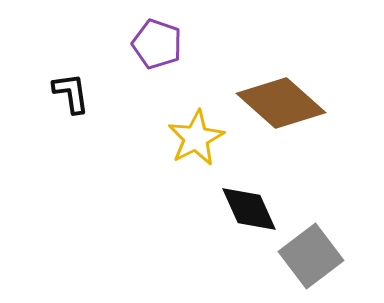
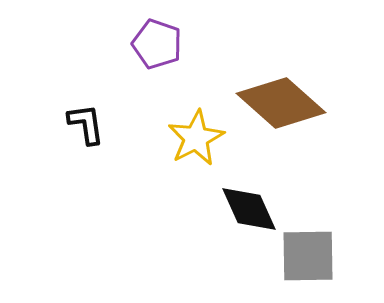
black L-shape: moved 15 px right, 31 px down
gray square: moved 3 px left; rotated 36 degrees clockwise
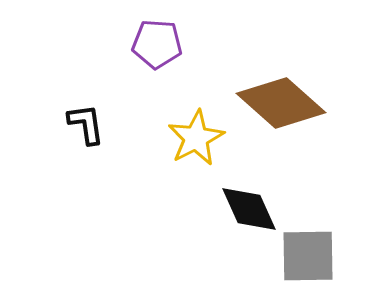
purple pentagon: rotated 15 degrees counterclockwise
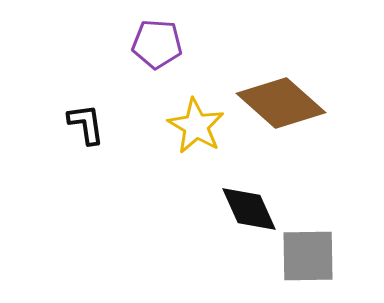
yellow star: moved 12 px up; rotated 14 degrees counterclockwise
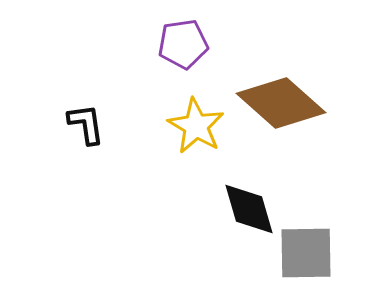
purple pentagon: moved 26 px right; rotated 12 degrees counterclockwise
black diamond: rotated 8 degrees clockwise
gray square: moved 2 px left, 3 px up
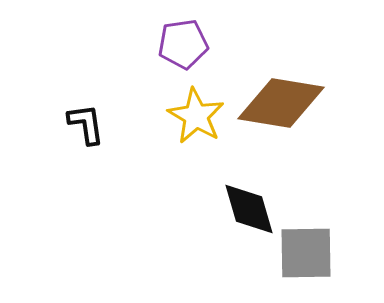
brown diamond: rotated 32 degrees counterclockwise
yellow star: moved 10 px up
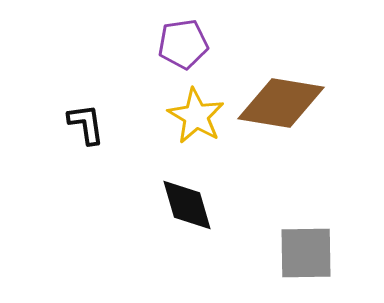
black diamond: moved 62 px left, 4 px up
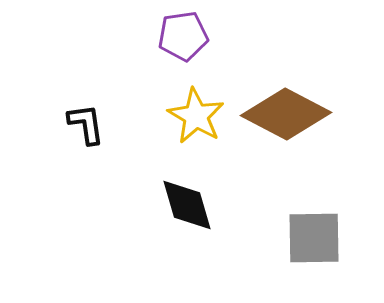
purple pentagon: moved 8 px up
brown diamond: moved 5 px right, 11 px down; rotated 18 degrees clockwise
gray square: moved 8 px right, 15 px up
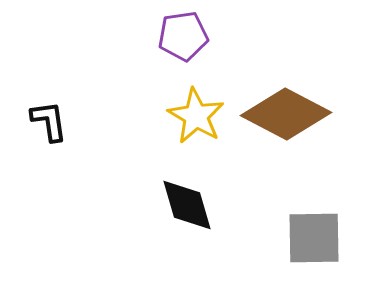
black L-shape: moved 37 px left, 3 px up
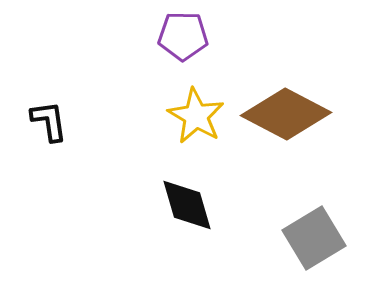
purple pentagon: rotated 9 degrees clockwise
gray square: rotated 30 degrees counterclockwise
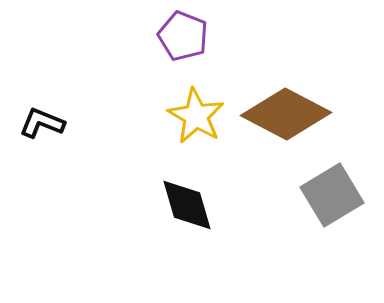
purple pentagon: rotated 21 degrees clockwise
black L-shape: moved 7 px left, 2 px down; rotated 60 degrees counterclockwise
gray square: moved 18 px right, 43 px up
